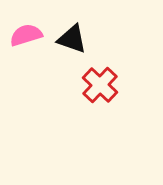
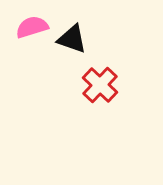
pink semicircle: moved 6 px right, 8 px up
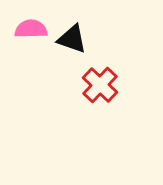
pink semicircle: moved 1 px left, 2 px down; rotated 16 degrees clockwise
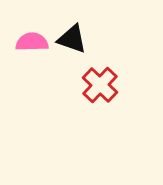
pink semicircle: moved 1 px right, 13 px down
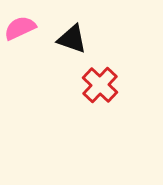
pink semicircle: moved 12 px left, 14 px up; rotated 24 degrees counterclockwise
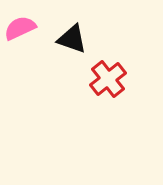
red cross: moved 8 px right, 6 px up; rotated 9 degrees clockwise
